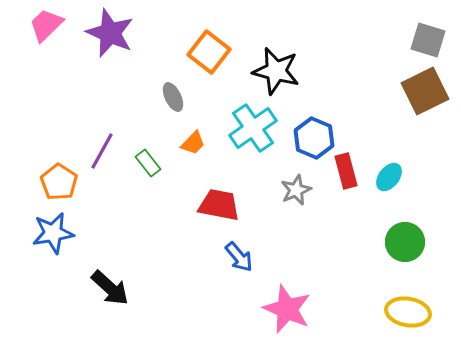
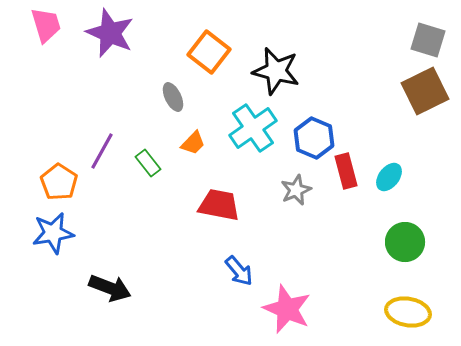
pink trapezoid: rotated 117 degrees clockwise
blue arrow: moved 14 px down
black arrow: rotated 21 degrees counterclockwise
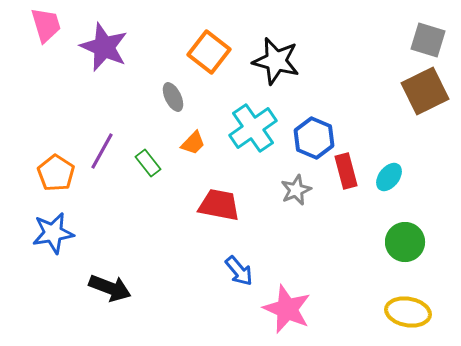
purple star: moved 6 px left, 14 px down
black star: moved 10 px up
orange pentagon: moved 3 px left, 9 px up
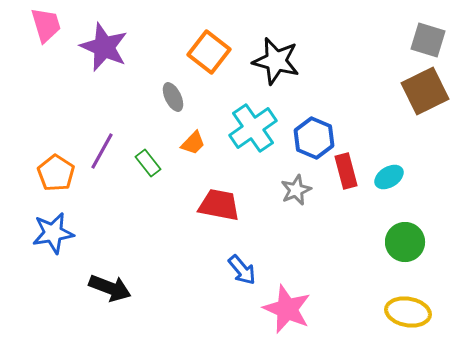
cyan ellipse: rotated 20 degrees clockwise
blue arrow: moved 3 px right, 1 px up
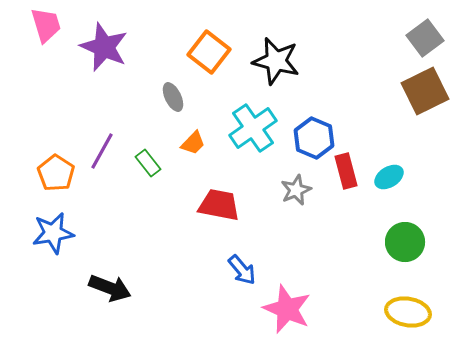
gray square: moved 3 px left, 2 px up; rotated 36 degrees clockwise
